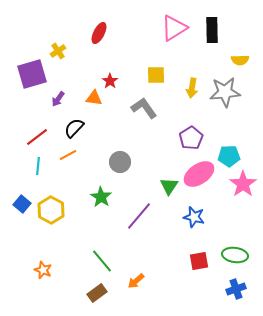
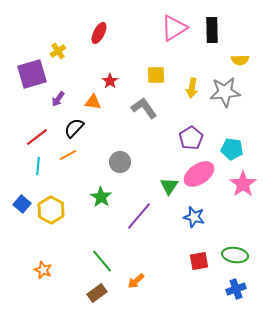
orange triangle: moved 1 px left, 4 px down
cyan pentagon: moved 3 px right, 7 px up; rotated 10 degrees clockwise
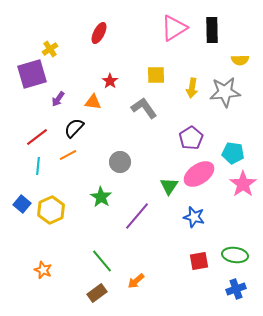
yellow cross: moved 8 px left, 2 px up
cyan pentagon: moved 1 px right, 4 px down
yellow hexagon: rotated 8 degrees clockwise
purple line: moved 2 px left
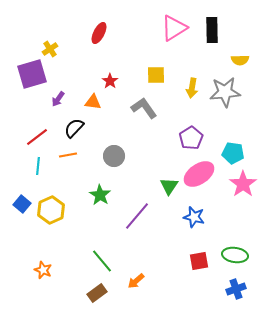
orange line: rotated 18 degrees clockwise
gray circle: moved 6 px left, 6 px up
green star: moved 1 px left, 2 px up
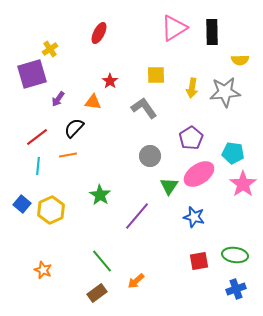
black rectangle: moved 2 px down
gray circle: moved 36 px right
